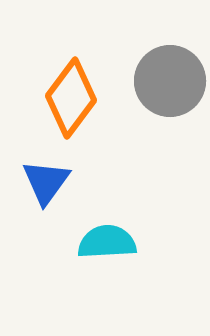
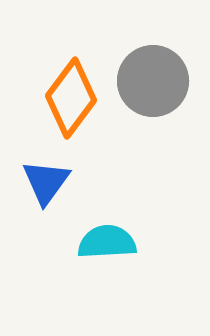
gray circle: moved 17 px left
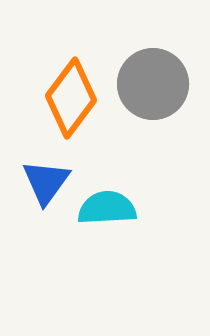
gray circle: moved 3 px down
cyan semicircle: moved 34 px up
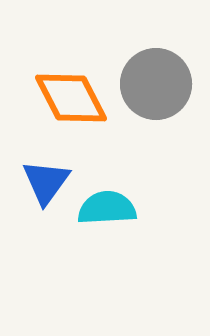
gray circle: moved 3 px right
orange diamond: rotated 64 degrees counterclockwise
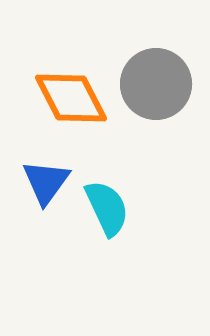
cyan semicircle: rotated 68 degrees clockwise
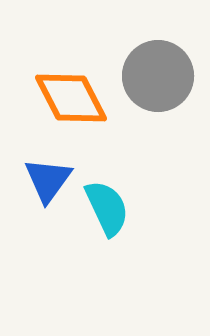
gray circle: moved 2 px right, 8 px up
blue triangle: moved 2 px right, 2 px up
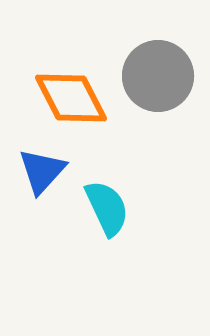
blue triangle: moved 6 px left, 9 px up; rotated 6 degrees clockwise
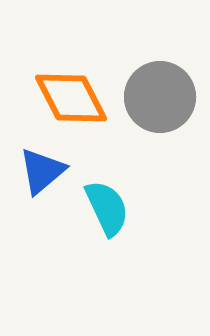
gray circle: moved 2 px right, 21 px down
blue triangle: rotated 8 degrees clockwise
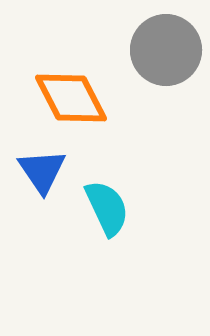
gray circle: moved 6 px right, 47 px up
blue triangle: rotated 24 degrees counterclockwise
